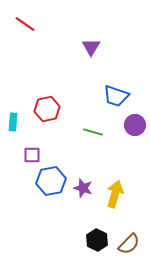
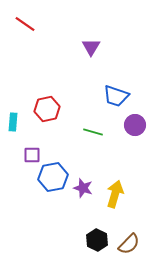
blue hexagon: moved 2 px right, 4 px up
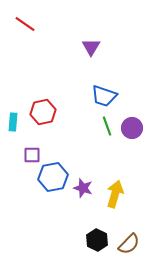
blue trapezoid: moved 12 px left
red hexagon: moved 4 px left, 3 px down
purple circle: moved 3 px left, 3 px down
green line: moved 14 px right, 6 px up; rotated 54 degrees clockwise
